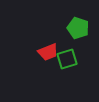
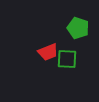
green square: rotated 20 degrees clockwise
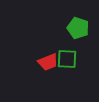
red trapezoid: moved 10 px down
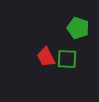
red trapezoid: moved 2 px left, 5 px up; rotated 85 degrees clockwise
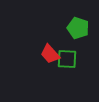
red trapezoid: moved 4 px right, 3 px up; rotated 15 degrees counterclockwise
